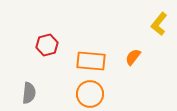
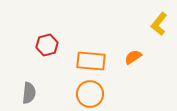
orange semicircle: rotated 18 degrees clockwise
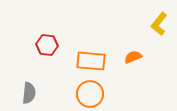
red hexagon: rotated 20 degrees clockwise
orange semicircle: rotated 12 degrees clockwise
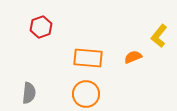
yellow L-shape: moved 12 px down
red hexagon: moved 6 px left, 18 px up; rotated 25 degrees counterclockwise
orange rectangle: moved 3 px left, 3 px up
orange circle: moved 4 px left
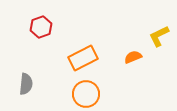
yellow L-shape: rotated 25 degrees clockwise
orange rectangle: moved 5 px left; rotated 32 degrees counterclockwise
gray semicircle: moved 3 px left, 9 px up
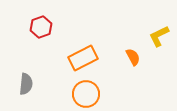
orange semicircle: rotated 84 degrees clockwise
